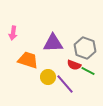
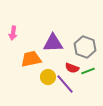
gray hexagon: moved 1 px up
orange trapezoid: moved 3 px right, 1 px up; rotated 30 degrees counterclockwise
red semicircle: moved 2 px left, 3 px down
green line: rotated 48 degrees counterclockwise
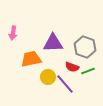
red semicircle: moved 1 px up
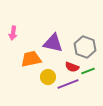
purple triangle: rotated 15 degrees clockwise
purple line: moved 3 px right; rotated 70 degrees counterclockwise
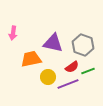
gray hexagon: moved 2 px left, 2 px up
red semicircle: rotated 56 degrees counterclockwise
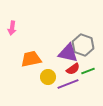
pink arrow: moved 1 px left, 5 px up
purple triangle: moved 15 px right, 10 px down
red semicircle: moved 1 px right, 2 px down
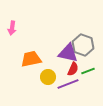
red semicircle: rotated 32 degrees counterclockwise
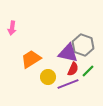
orange trapezoid: rotated 20 degrees counterclockwise
green line: rotated 24 degrees counterclockwise
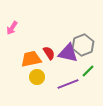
pink arrow: rotated 24 degrees clockwise
gray hexagon: rotated 20 degrees clockwise
orange trapezoid: rotated 20 degrees clockwise
red semicircle: moved 24 px left, 16 px up; rotated 56 degrees counterclockwise
yellow circle: moved 11 px left
